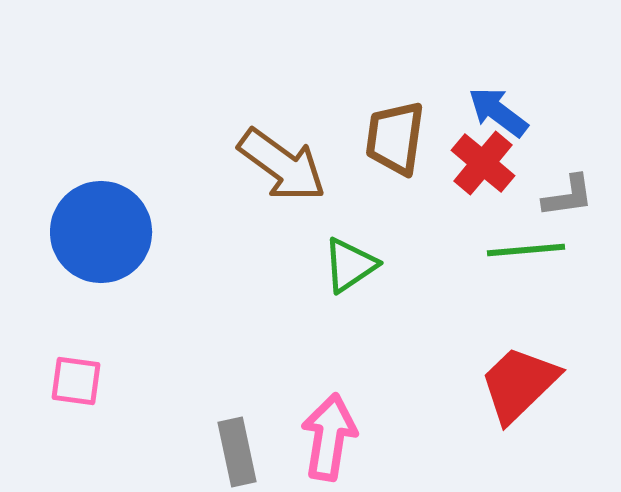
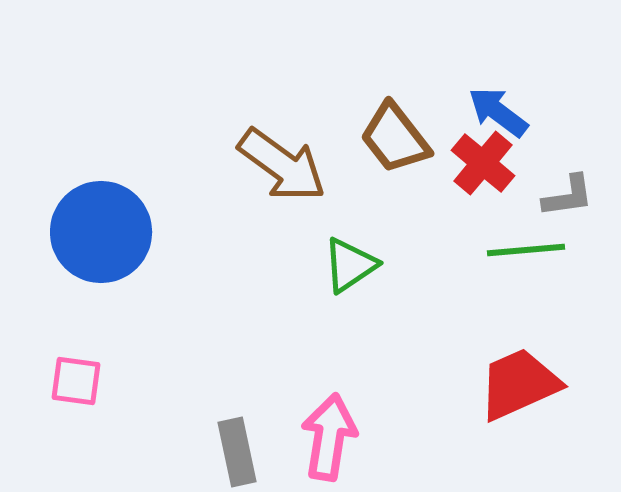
brown trapezoid: rotated 46 degrees counterclockwise
red trapezoid: rotated 20 degrees clockwise
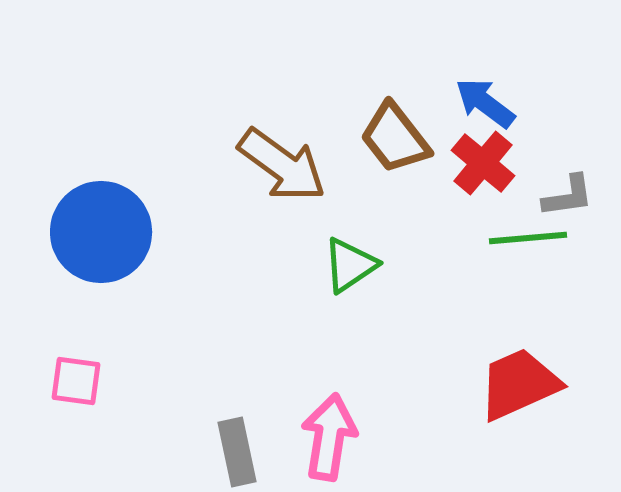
blue arrow: moved 13 px left, 9 px up
green line: moved 2 px right, 12 px up
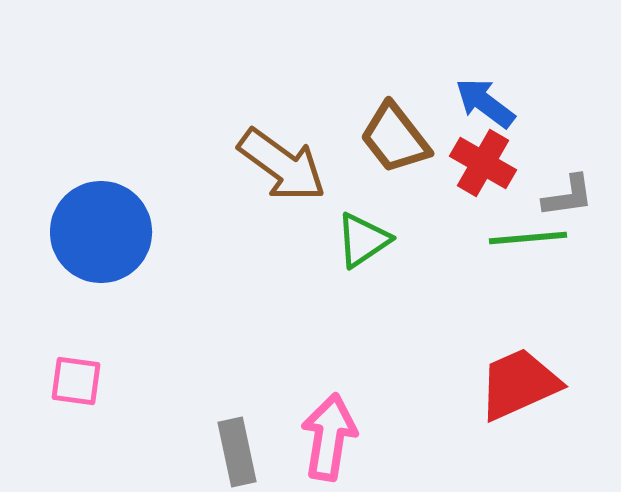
red cross: rotated 10 degrees counterclockwise
green triangle: moved 13 px right, 25 px up
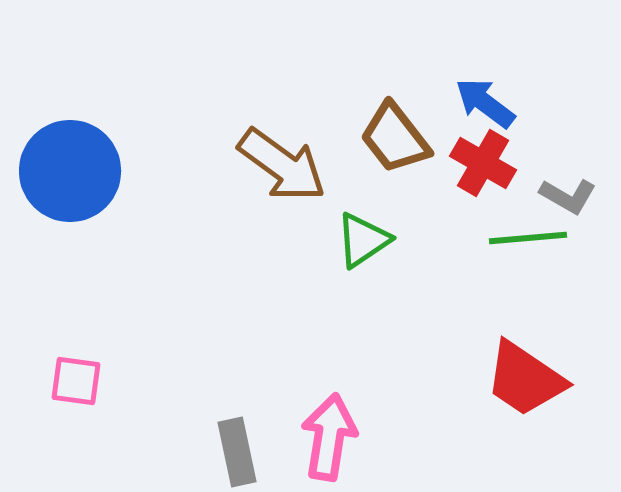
gray L-shape: rotated 38 degrees clockwise
blue circle: moved 31 px left, 61 px up
red trapezoid: moved 6 px right, 5 px up; rotated 122 degrees counterclockwise
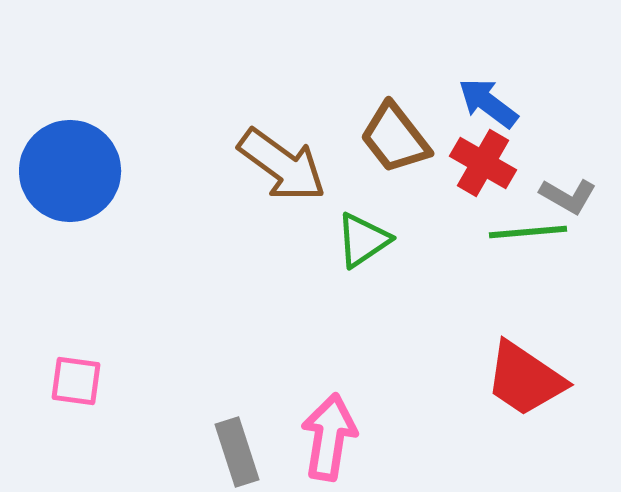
blue arrow: moved 3 px right
green line: moved 6 px up
gray rectangle: rotated 6 degrees counterclockwise
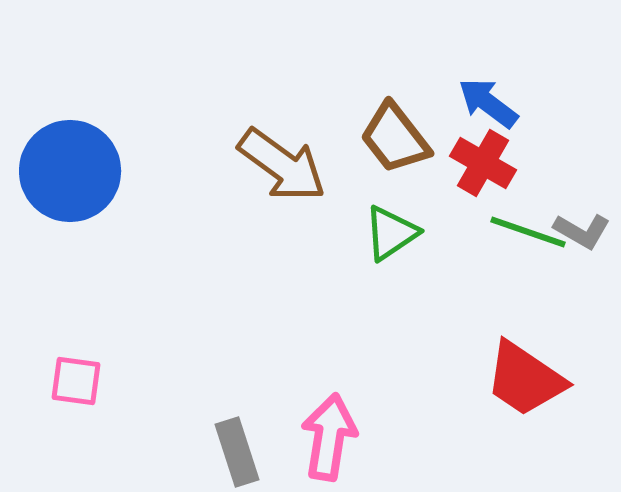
gray L-shape: moved 14 px right, 35 px down
green line: rotated 24 degrees clockwise
green triangle: moved 28 px right, 7 px up
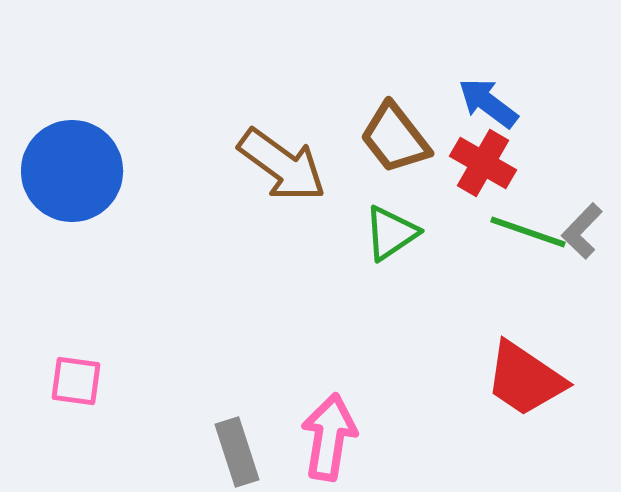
blue circle: moved 2 px right
gray L-shape: rotated 104 degrees clockwise
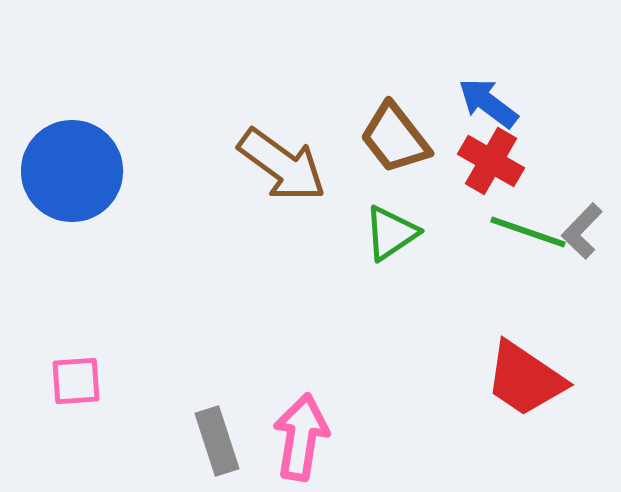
red cross: moved 8 px right, 2 px up
pink square: rotated 12 degrees counterclockwise
pink arrow: moved 28 px left
gray rectangle: moved 20 px left, 11 px up
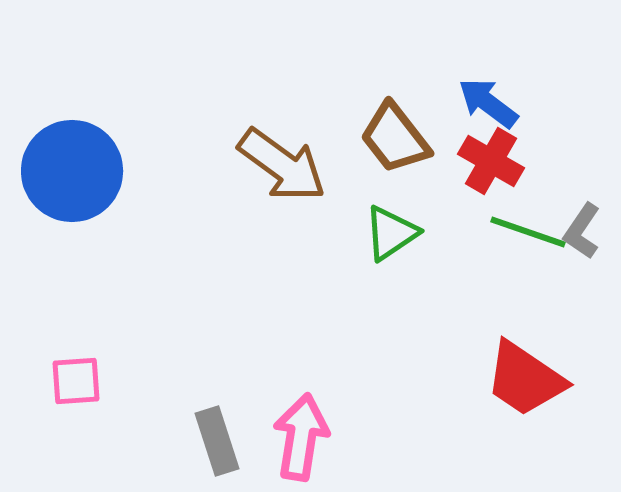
gray L-shape: rotated 10 degrees counterclockwise
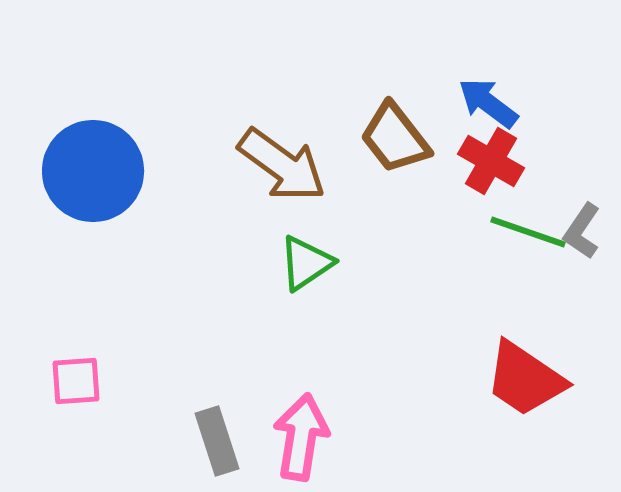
blue circle: moved 21 px right
green triangle: moved 85 px left, 30 px down
